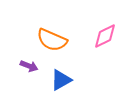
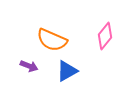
pink diamond: rotated 24 degrees counterclockwise
blue triangle: moved 6 px right, 9 px up
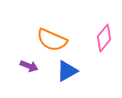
pink diamond: moved 1 px left, 2 px down
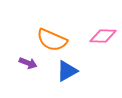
pink diamond: moved 1 px left, 2 px up; rotated 52 degrees clockwise
purple arrow: moved 1 px left, 3 px up
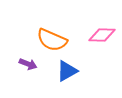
pink diamond: moved 1 px left, 1 px up
purple arrow: moved 1 px down
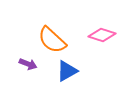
pink diamond: rotated 16 degrees clockwise
orange semicircle: rotated 20 degrees clockwise
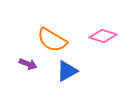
pink diamond: moved 1 px right, 1 px down
orange semicircle: rotated 12 degrees counterclockwise
